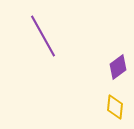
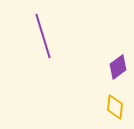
purple line: rotated 12 degrees clockwise
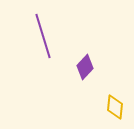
purple diamond: moved 33 px left; rotated 10 degrees counterclockwise
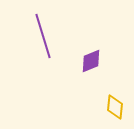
purple diamond: moved 6 px right, 6 px up; rotated 25 degrees clockwise
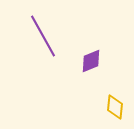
purple line: rotated 12 degrees counterclockwise
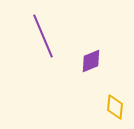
purple line: rotated 6 degrees clockwise
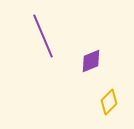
yellow diamond: moved 6 px left, 5 px up; rotated 40 degrees clockwise
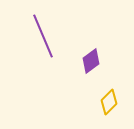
purple diamond: rotated 15 degrees counterclockwise
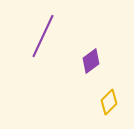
purple line: rotated 48 degrees clockwise
